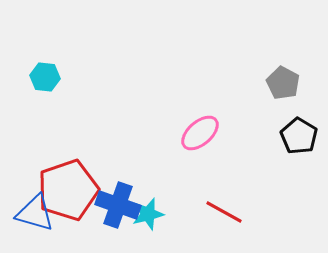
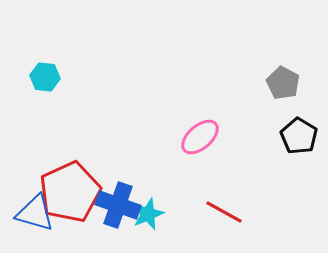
pink ellipse: moved 4 px down
red pentagon: moved 2 px right, 2 px down; rotated 6 degrees counterclockwise
cyan star: rotated 8 degrees counterclockwise
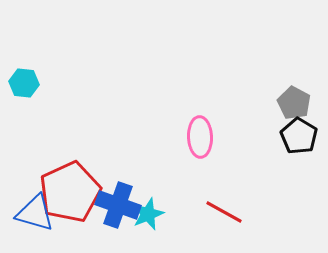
cyan hexagon: moved 21 px left, 6 px down
gray pentagon: moved 11 px right, 20 px down
pink ellipse: rotated 51 degrees counterclockwise
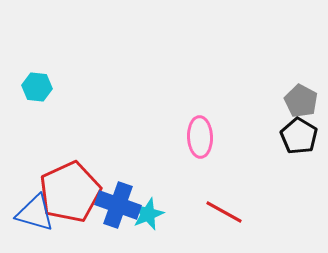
cyan hexagon: moved 13 px right, 4 px down
gray pentagon: moved 7 px right, 2 px up
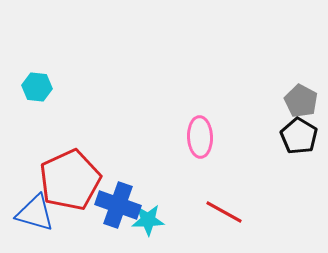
red pentagon: moved 12 px up
cyan star: moved 6 px down; rotated 20 degrees clockwise
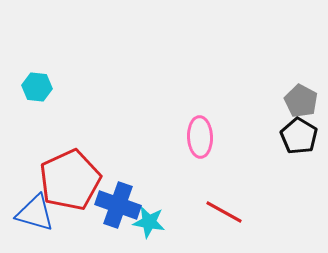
cyan star: moved 1 px right, 2 px down; rotated 12 degrees clockwise
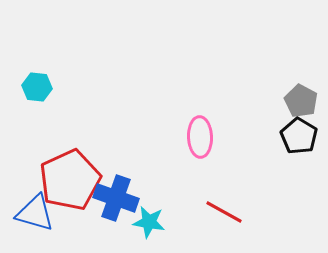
blue cross: moved 2 px left, 7 px up
